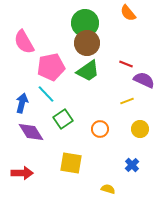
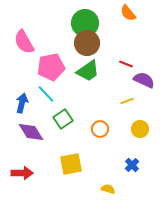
yellow square: moved 1 px down; rotated 20 degrees counterclockwise
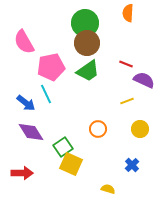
orange semicircle: rotated 42 degrees clockwise
cyan line: rotated 18 degrees clockwise
blue arrow: moved 4 px right; rotated 114 degrees clockwise
green square: moved 28 px down
orange circle: moved 2 px left
yellow square: rotated 35 degrees clockwise
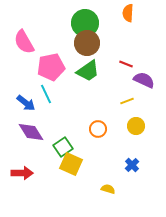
yellow circle: moved 4 px left, 3 px up
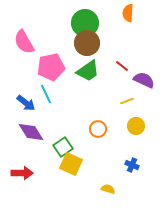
red line: moved 4 px left, 2 px down; rotated 16 degrees clockwise
blue cross: rotated 24 degrees counterclockwise
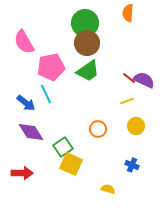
red line: moved 7 px right, 12 px down
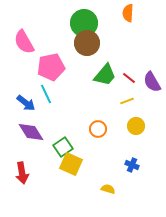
green circle: moved 1 px left
green trapezoid: moved 17 px right, 4 px down; rotated 15 degrees counterclockwise
purple semicircle: moved 8 px right, 2 px down; rotated 145 degrees counterclockwise
red arrow: rotated 80 degrees clockwise
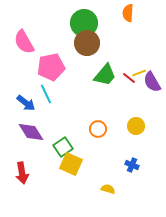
yellow line: moved 12 px right, 28 px up
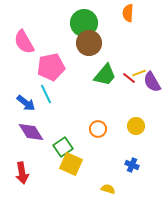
brown circle: moved 2 px right
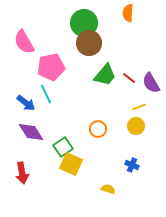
yellow line: moved 34 px down
purple semicircle: moved 1 px left, 1 px down
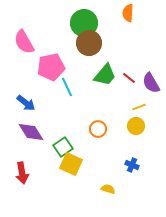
cyan line: moved 21 px right, 7 px up
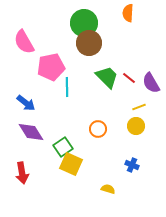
green trapezoid: moved 2 px right, 2 px down; rotated 85 degrees counterclockwise
cyan line: rotated 24 degrees clockwise
